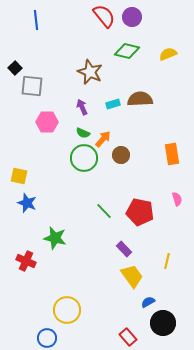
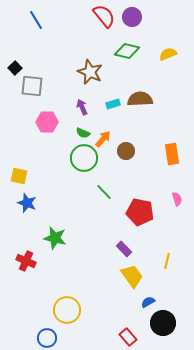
blue line: rotated 24 degrees counterclockwise
brown circle: moved 5 px right, 4 px up
green line: moved 19 px up
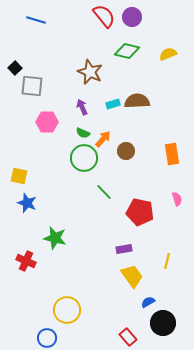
blue line: rotated 42 degrees counterclockwise
brown semicircle: moved 3 px left, 2 px down
purple rectangle: rotated 56 degrees counterclockwise
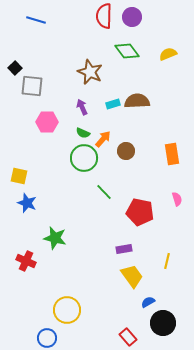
red semicircle: rotated 140 degrees counterclockwise
green diamond: rotated 40 degrees clockwise
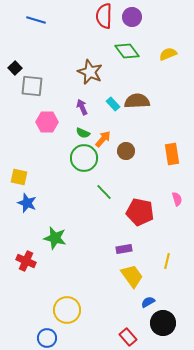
cyan rectangle: rotated 64 degrees clockwise
yellow square: moved 1 px down
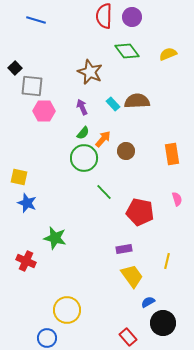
pink hexagon: moved 3 px left, 11 px up
green semicircle: rotated 72 degrees counterclockwise
